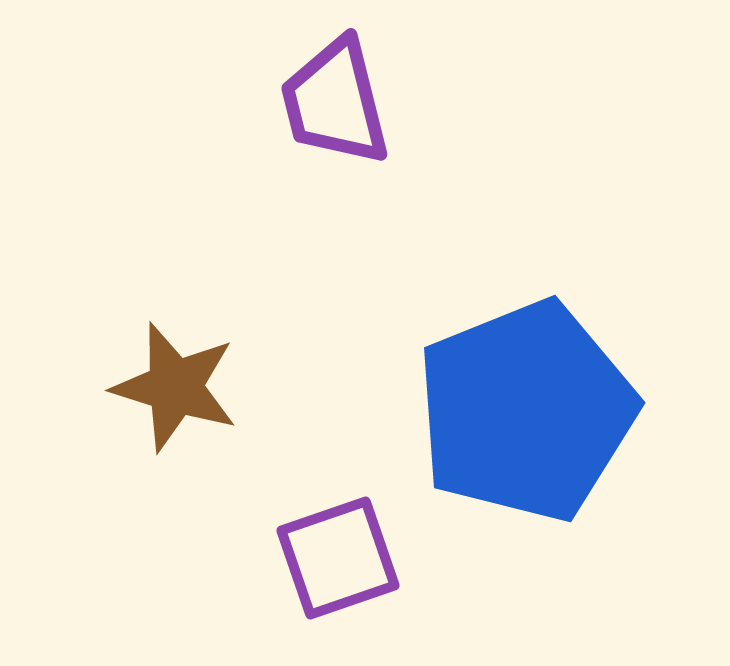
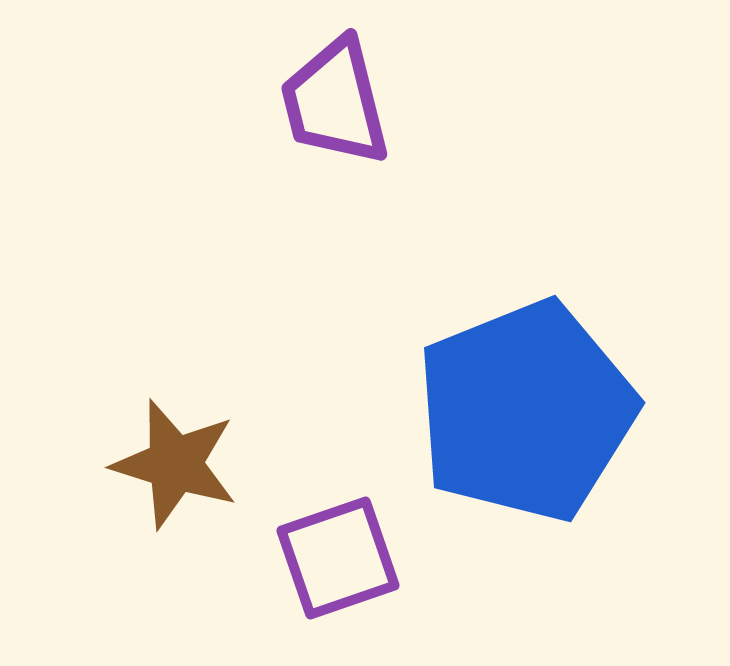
brown star: moved 77 px down
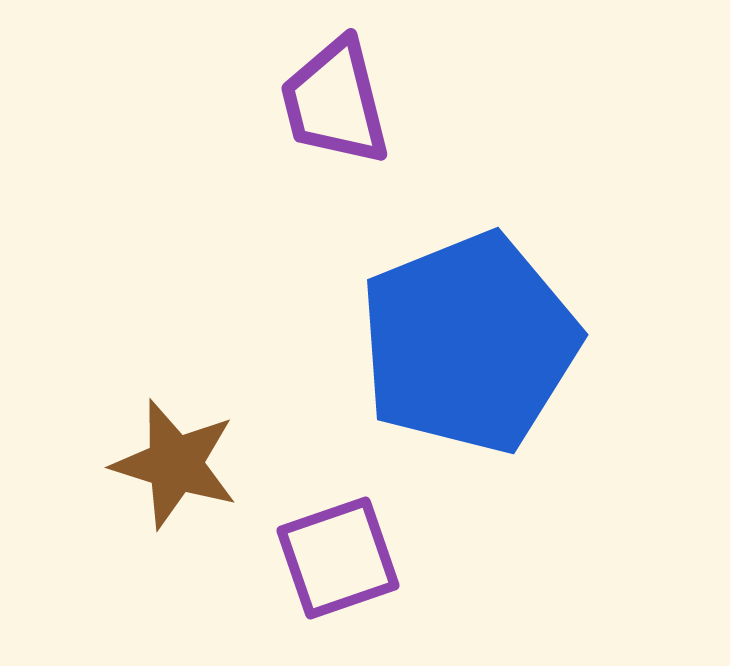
blue pentagon: moved 57 px left, 68 px up
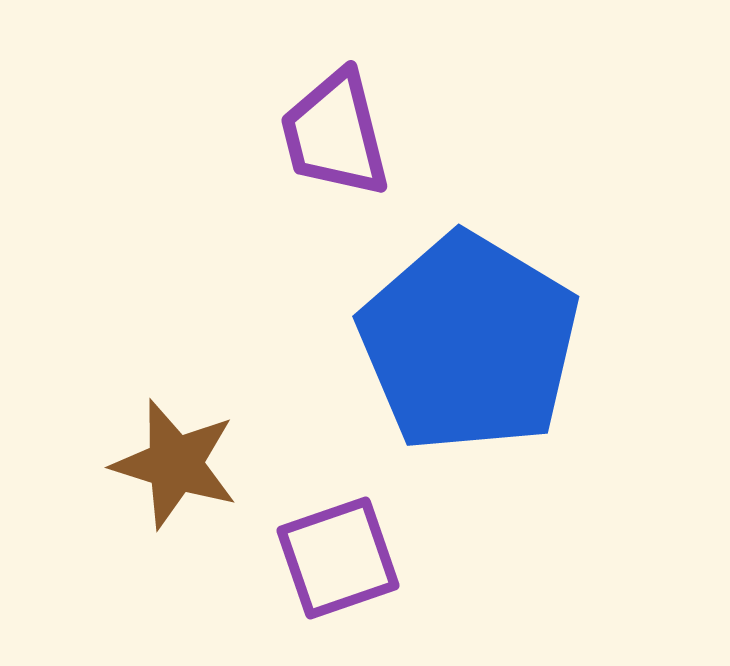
purple trapezoid: moved 32 px down
blue pentagon: rotated 19 degrees counterclockwise
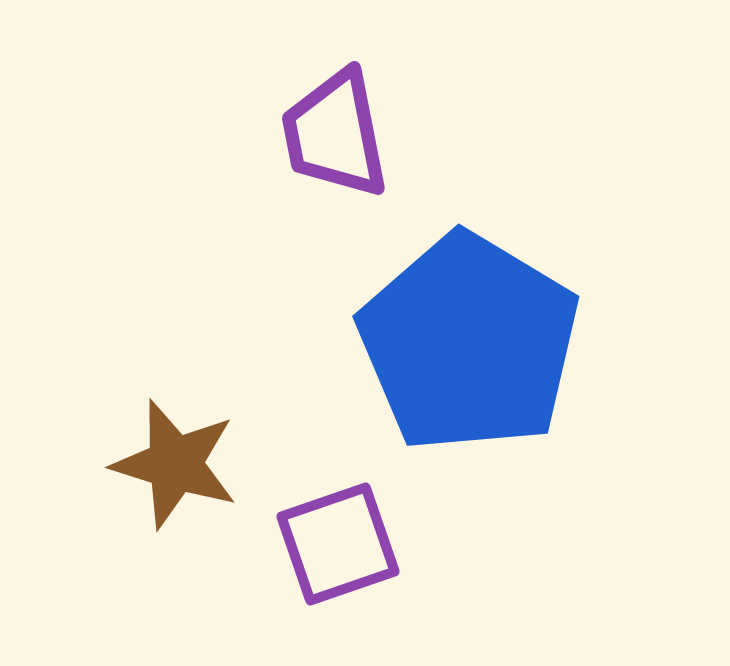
purple trapezoid: rotated 3 degrees clockwise
purple square: moved 14 px up
